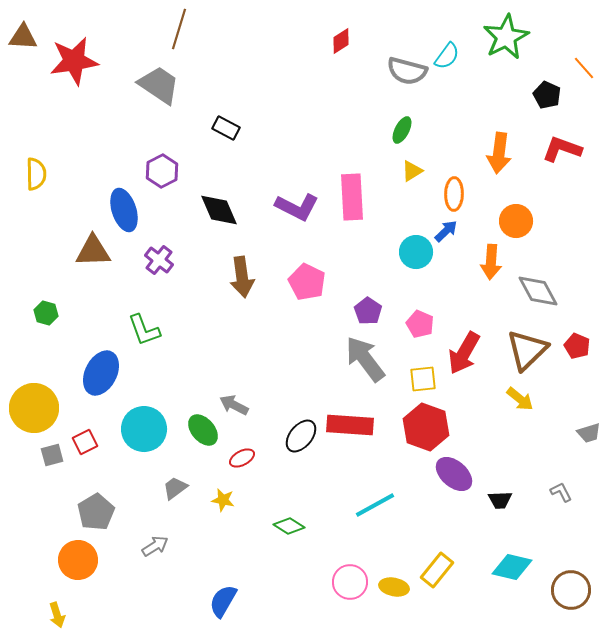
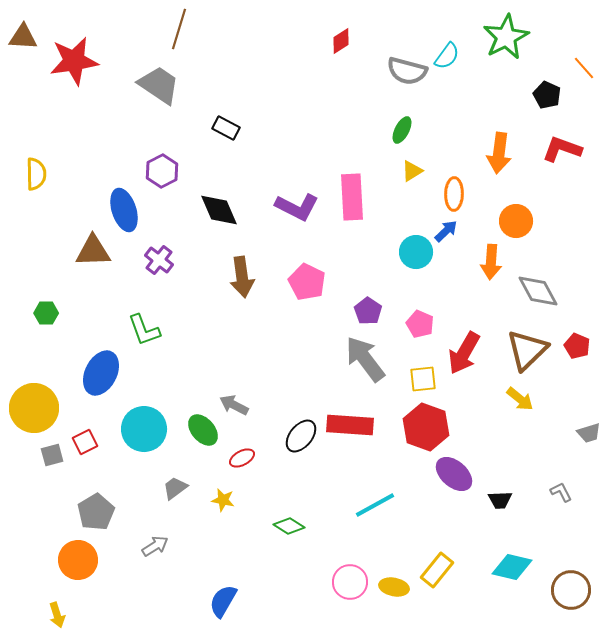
green hexagon at (46, 313): rotated 15 degrees counterclockwise
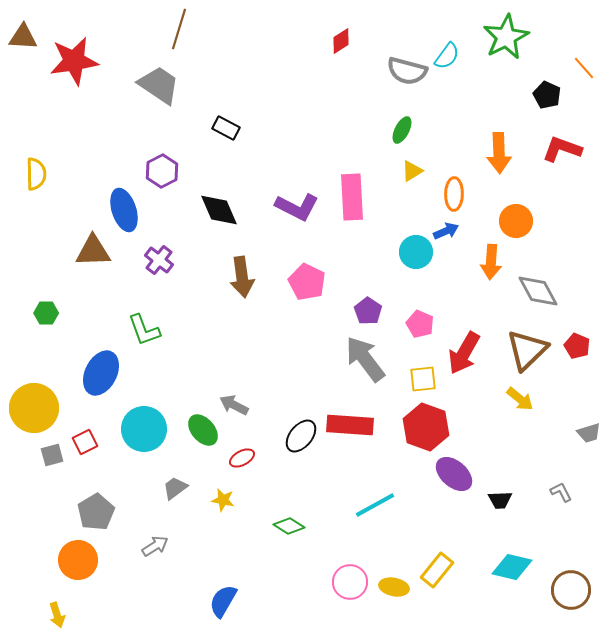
orange arrow at (499, 153): rotated 9 degrees counterclockwise
blue arrow at (446, 231): rotated 20 degrees clockwise
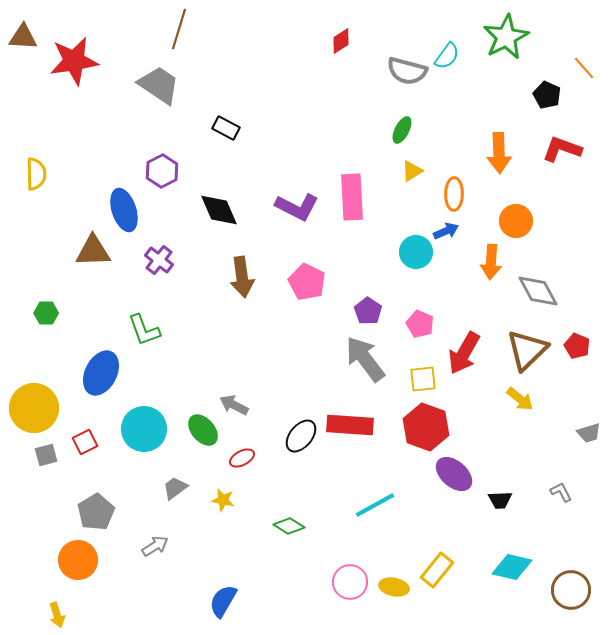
gray square at (52, 455): moved 6 px left
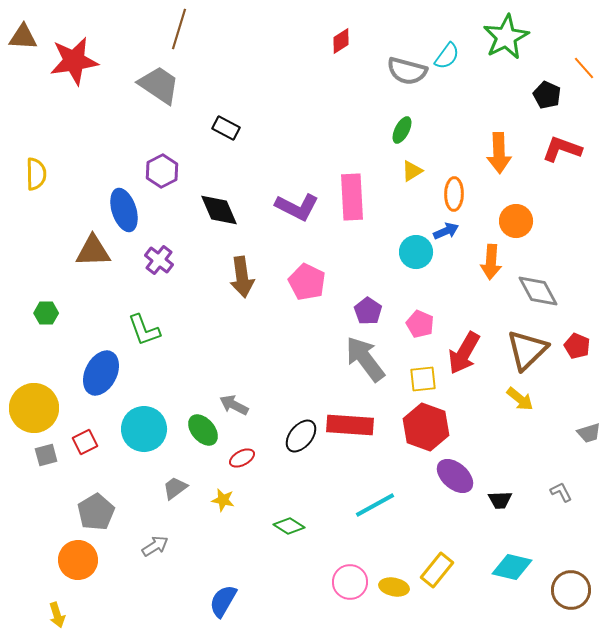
purple ellipse at (454, 474): moved 1 px right, 2 px down
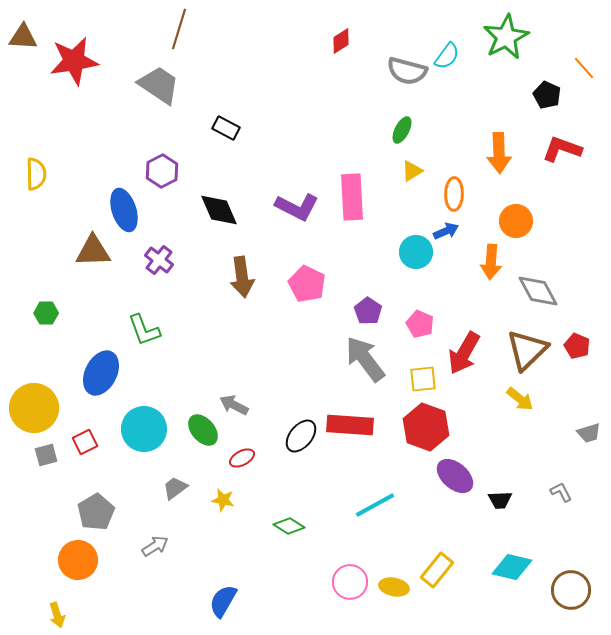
pink pentagon at (307, 282): moved 2 px down
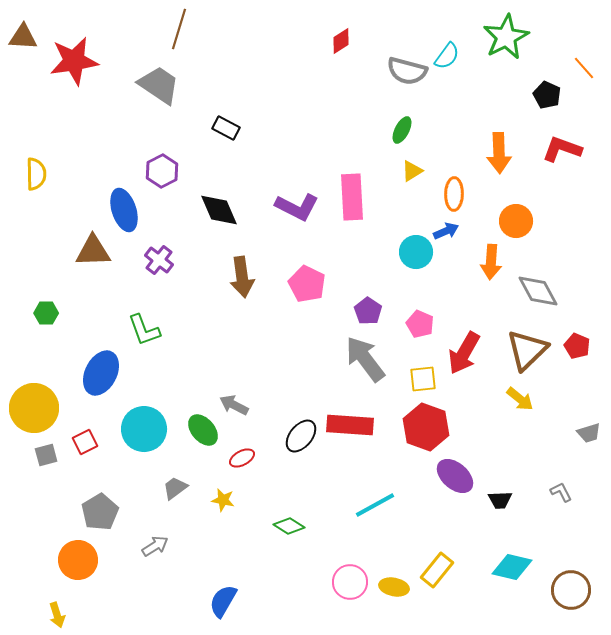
gray pentagon at (96, 512): moved 4 px right
